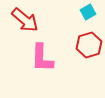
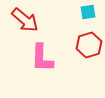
cyan square: rotated 21 degrees clockwise
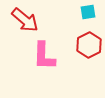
red hexagon: rotated 10 degrees counterclockwise
pink L-shape: moved 2 px right, 2 px up
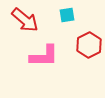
cyan square: moved 21 px left, 3 px down
pink L-shape: rotated 92 degrees counterclockwise
